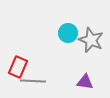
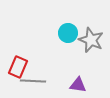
purple triangle: moved 7 px left, 3 px down
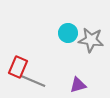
gray star: rotated 15 degrees counterclockwise
gray line: rotated 20 degrees clockwise
purple triangle: rotated 24 degrees counterclockwise
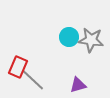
cyan circle: moved 1 px right, 4 px down
gray line: moved 1 px up; rotated 20 degrees clockwise
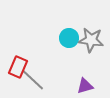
cyan circle: moved 1 px down
purple triangle: moved 7 px right, 1 px down
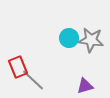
red rectangle: rotated 45 degrees counterclockwise
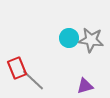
red rectangle: moved 1 px left, 1 px down
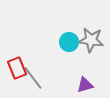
cyan circle: moved 4 px down
gray line: moved 2 px up; rotated 10 degrees clockwise
purple triangle: moved 1 px up
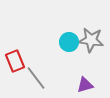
red rectangle: moved 2 px left, 7 px up
gray line: moved 3 px right
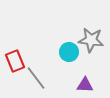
cyan circle: moved 10 px down
purple triangle: rotated 18 degrees clockwise
